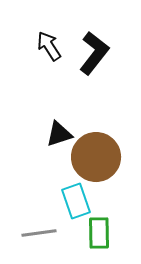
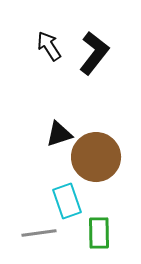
cyan rectangle: moved 9 px left
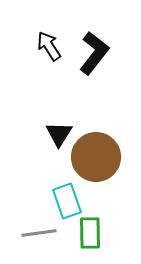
black triangle: rotated 40 degrees counterclockwise
green rectangle: moved 9 px left
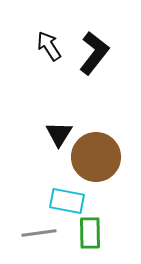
cyan rectangle: rotated 60 degrees counterclockwise
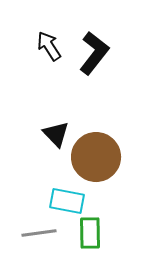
black triangle: moved 3 px left; rotated 16 degrees counterclockwise
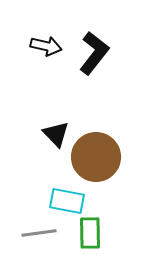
black arrow: moved 3 px left; rotated 136 degrees clockwise
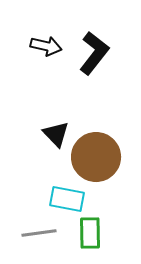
cyan rectangle: moved 2 px up
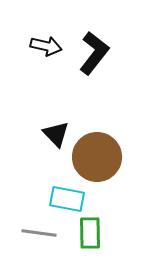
brown circle: moved 1 px right
gray line: rotated 16 degrees clockwise
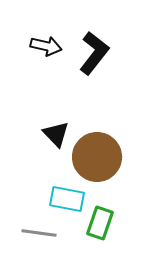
green rectangle: moved 10 px right, 10 px up; rotated 20 degrees clockwise
